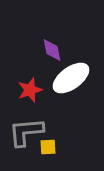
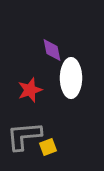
white ellipse: rotated 54 degrees counterclockwise
gray L-shape: moved 2 px left, 4 px down
yellow square: rotated 18 degrees counterclockwise
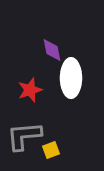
yellow square: moved 3 px right, 3 px down
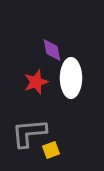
red star: moved 6 px right, 8 px up
gray L-shape: moved 5 px right, 3 px up
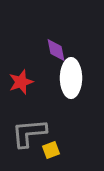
purple diamond: moved 4 px right
red star: moved 15 px left
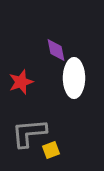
white ellipse: moved 3 px right
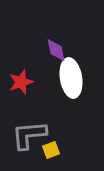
white ellipse: moved 3 px left; rotated 9 degrees counterclockwise
gray L-shape: moved 2 px down
